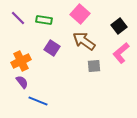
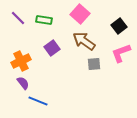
purple square: rotated 21 degrees clockwise
pink L-shape: rotated 20 degrees clockwise
gray square: moved 2 px up
purple semicircle: moved 1 px right, 1 px down
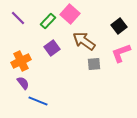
pink square: moved 10 px left
green rectangle: moved 4 px right, 1 px down; rotated 56 degrees counterclockwise
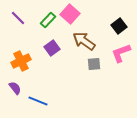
green rectangle: moved 1 px up
purple semicircle: moved 8 px left, 5 px down
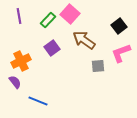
purple line: moved 1 px right, 2 px up; rotated 35 degrees clockwise
brown arrow: moved 1 px up
gray square: moved 4 px right, 2 px down
purple semicircle: moved 6 px up
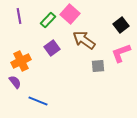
black square: moved 2 px right, 1 px up
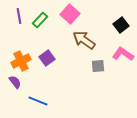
green rectangle: moved 8 px left
purple square: moved 5 px left, 10 px down
pink L-shape: moved 2 px right, 1 px down; rotated 55 degrees clockwise
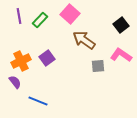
pink L-shape: moved 2 px left, 1 px down
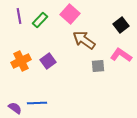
purple square: moved 1 px right, 3 px down
purple semicircle: moved 26 px down; rotated 16 degrees counterclockwise
blue line: moved 1 px left, 2 px down; rotated 24 degrees counterclockwise
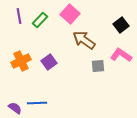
purple square: moved 1 px right, 1 px down
